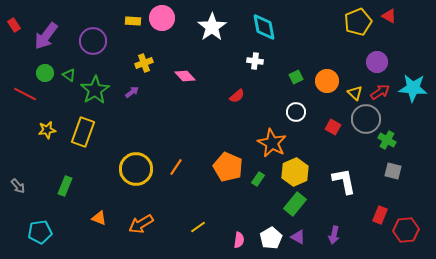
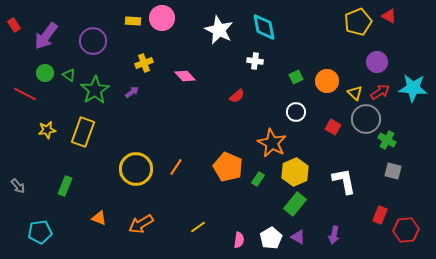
white star at (212, 27): moved 7 px right, 3 px down; rotated 12 degrees counterclockwise
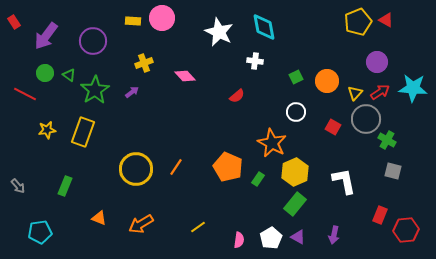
red triangle at (389, 16): moved 3 px left, 4 px down
red rectangle at (14, 25): moved 3 px up
white star at (219, 30): moved 2 px down
yellow triangle at (355, 93): rotated 28 degrees clockwise
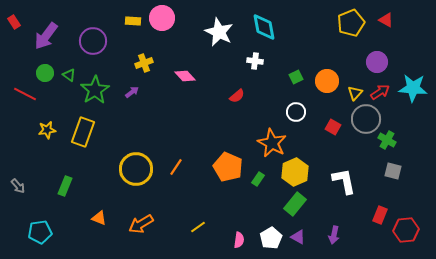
yellow pentagon at (358, 22): moved 7 px left, 1 px down
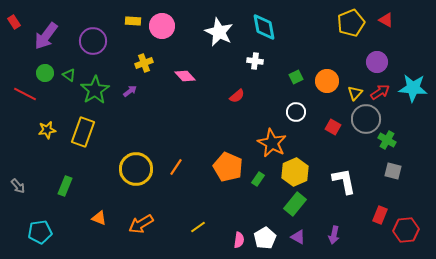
pink circle at (162, 18): moved 8 px down
purple arrow at (132, 92): moved 2 px left, 1 px up
white pentagon at (271, 238): moved 6 px left
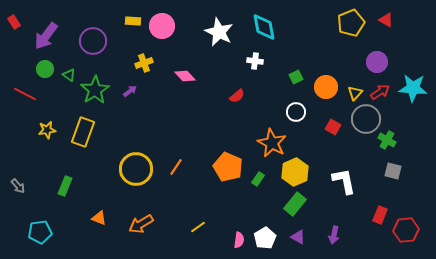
green circle at (45, 73): moved 4 px up
orange circle at (327, 81): moved 1 px left, 6 px down
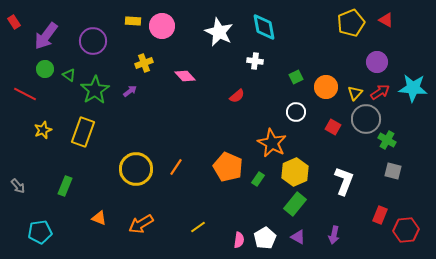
yellow star at (47, 130): moved 4 px left; rotated 12 degrees counterclockwise
white L-shape at (344, 181): rotated 32 degrees clockwise
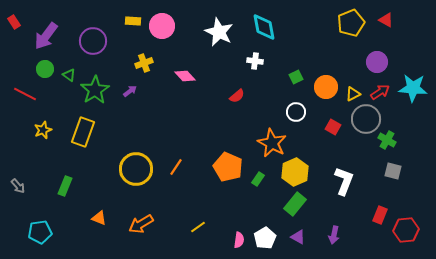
yellow triangle at (355, 93): moved 2 px left, 1 px down; rotated 21 degrees clockwise
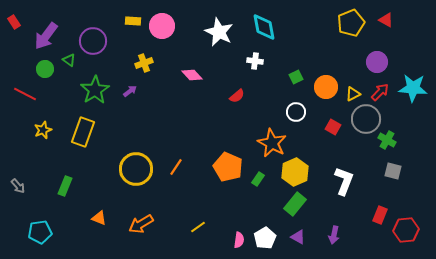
green triangle at (69, 75): moved 15 px up
pink diamond at (185, 76): moved 7 px right, 1 px up
red arrow at (380, 92): rotated 12 degrees counterclockwise
